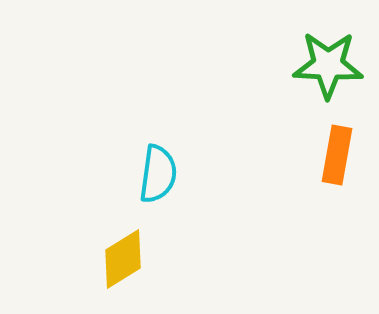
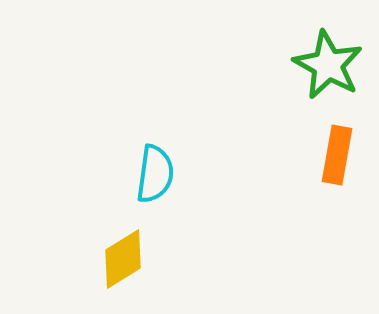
green star: rotated 26 degrees clockwise
cyan semicircle: moved 3 px left
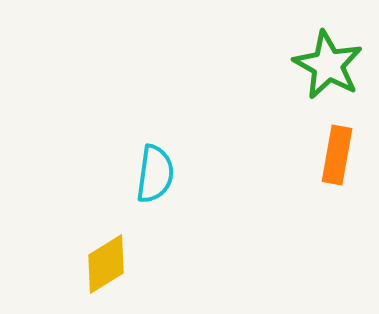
yellow diamond: moved 17 px left, 5 px down
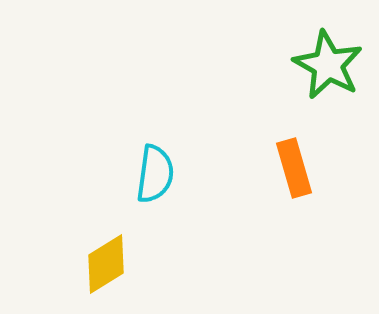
orange rectangle: moved 43 px left, 13 px down; rotated 26 degrees counterclockwise
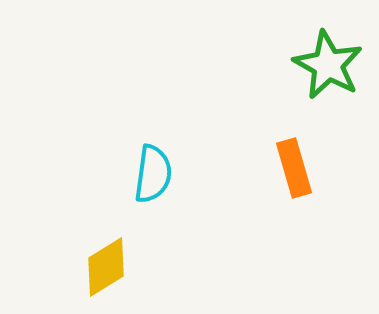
cyan semicircle: moved 2 px left
yellow diamond: moved 3 px down
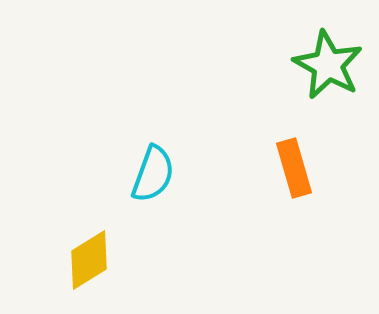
cyan semicircle: rotated 12 degrees clockwise
yellow diamond: moved 17 px left, 7 px up
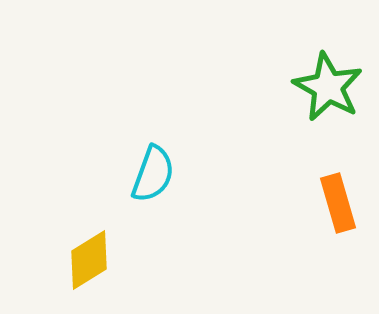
green star: moved 22 px down
orange rectangle: moved 44 px right, 35 px down
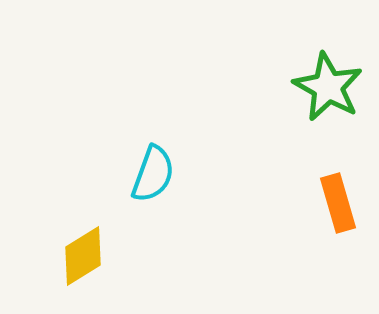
yellow diamond: moved 6 px left, 4 px up
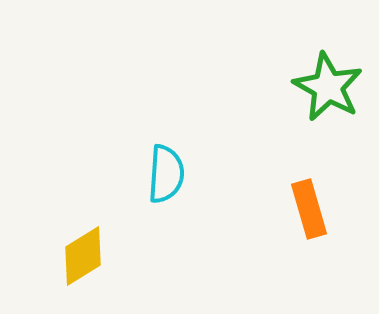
cyan semicircle: moved 13 px right; rotated 16 degrees counterclockwise
orange rectangle: moved 29 px left, 6 px down
